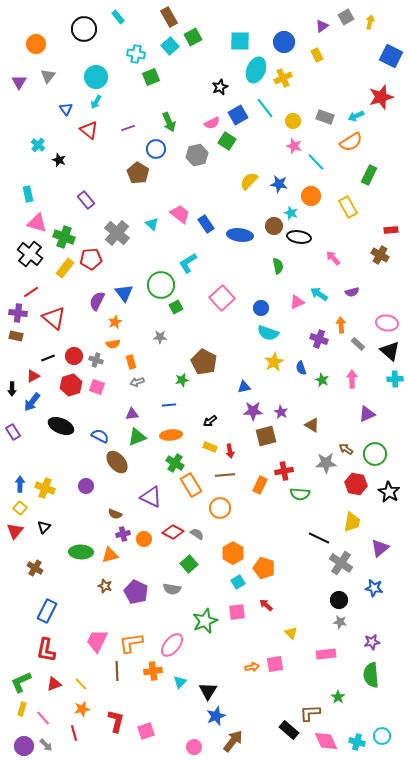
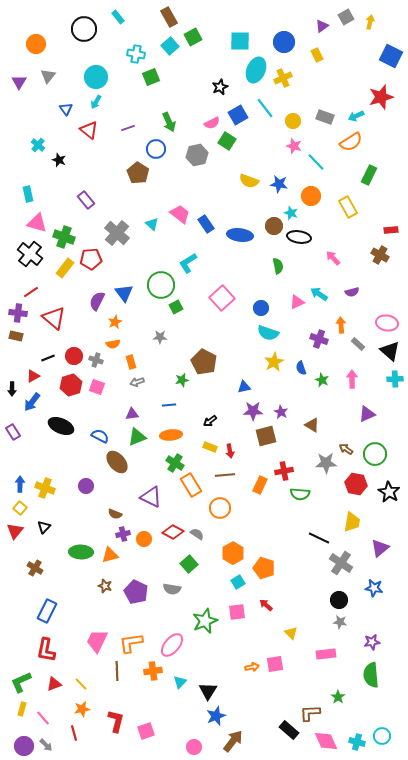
yellow semicircle at (249, 181): rotated 114 degrees counterclockwise
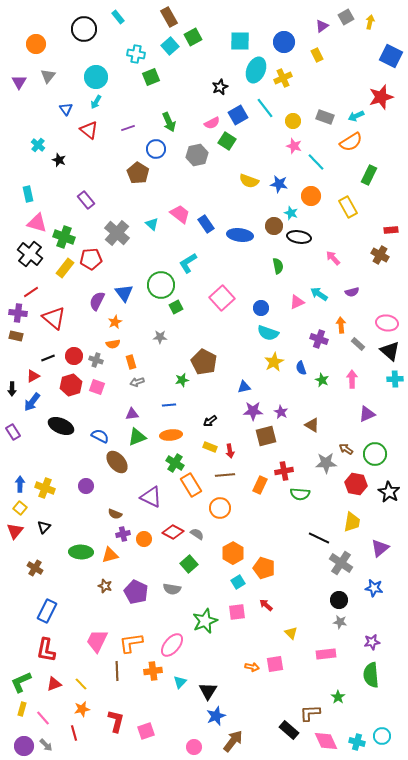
orange arrow at (252, 667): rotated 24 degrees clockwise
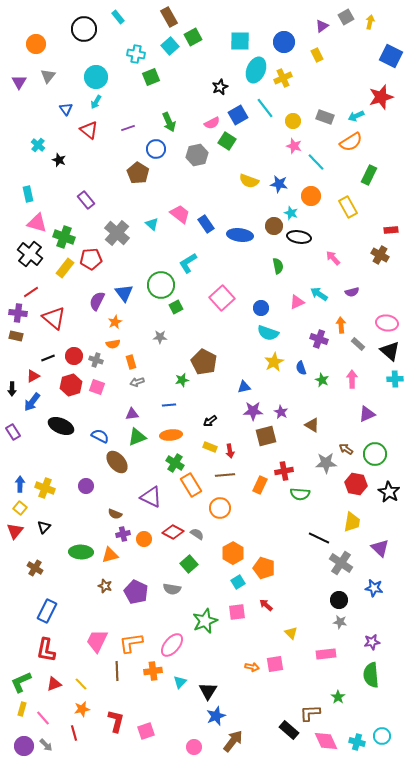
purple triangle at (380, 548): rotated 36 degrees counterclockwise
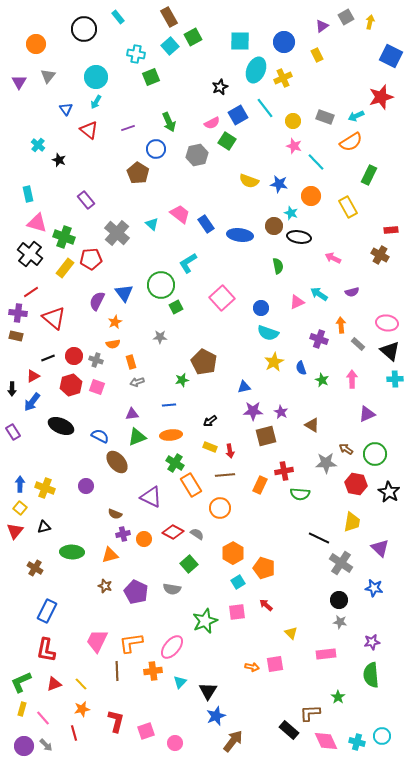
pink arrow at (333, 258): rotated 21 degrees counterclockwise
black triangle at (44, 527): rotated 32 degrees clockwise
green ellipse at (81, 552): moved 9 px left
pink ellipse at (172, 645): moved 2 px down
pink circle at (194, 747): moved 19 px left, 4 px up
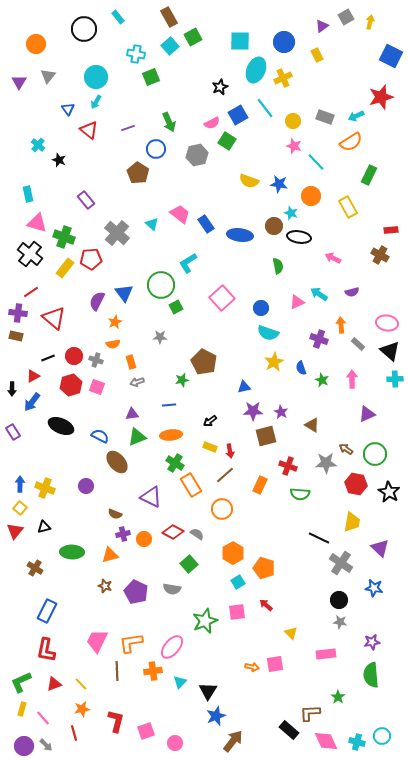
blue triangle at (66, 109): moved 2 px right
red cross at (284, 471): moved 4 px right, 5 px up; rotated 30 degrees clockwise
brown line at (225, 475): rotated 36 degrees counterclockwise
orange circle at (220, 508): moved 2 px right, 1 px down
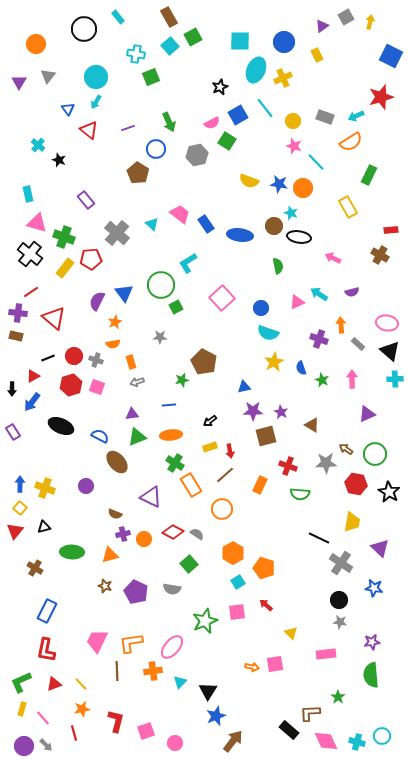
orange circle at (311, 196): moved 8 px left, 8 px up
yellow rectangle at (210, 447): rotated 40 degrees counterclockwise
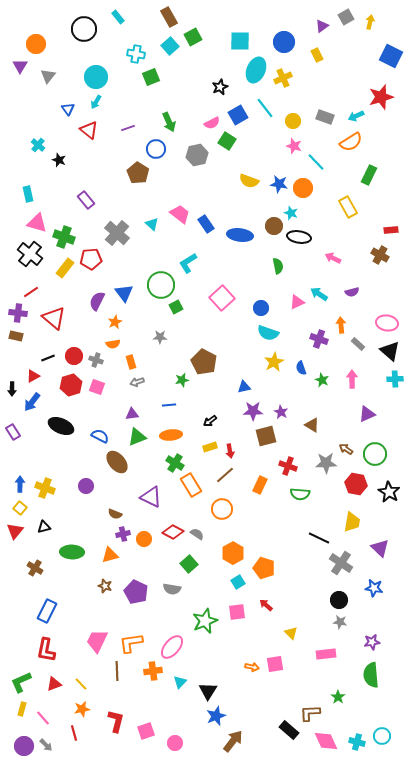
purple triangle at (19, 82): moved 1 px right, 16 px up
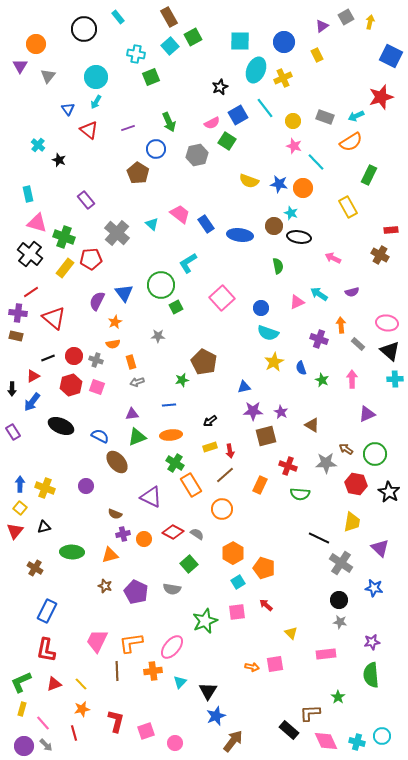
gray star at (160, 337): moved 2 px left, 1 px up
pink line at (43, 718): moved 5 px down
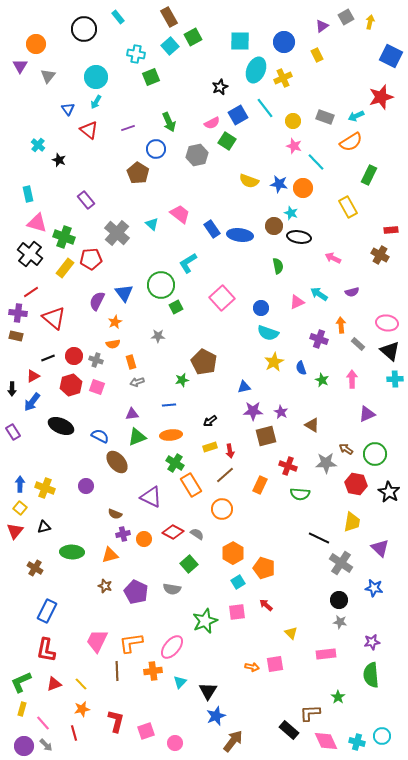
blue rectangle at (206, 224): moved 6 px right, 5 px down
